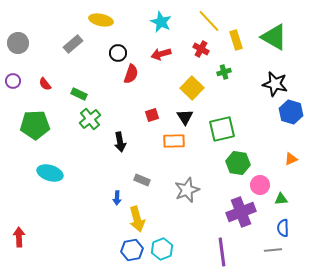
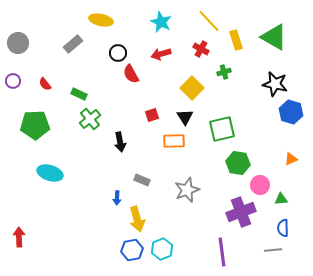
red semicircle at (131, 74): rotated 132 degrees clockwise
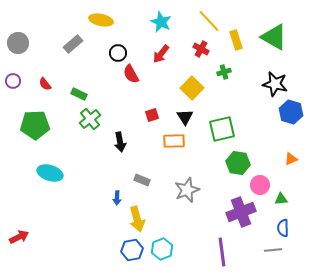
red arrow at (161, 54): rotated 36 degrees counterclockwise
red arrow at (19, 237): rotated 66 degrees clockwise
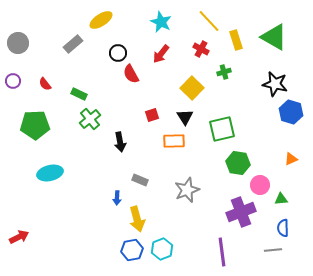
yellow ellipse at (101, 20): rotated 45 degrees counterclockwise
cyan ellipse at (50, 173): rotated 30 degrees counterclockwise
gray rectangle at (142, 180): moved 2 px left
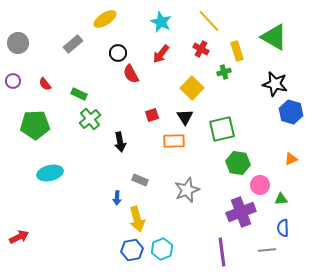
yellow ellipse at (101, 20): moved 4 px right, 1 px up
yellow rectangle at (236, 40): moved 1 px right, 11 px down
gray line at (273, 250): moved 6 px left
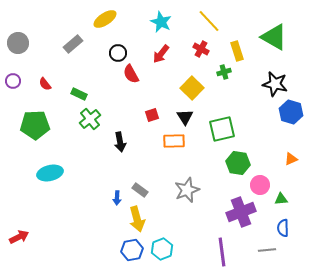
gray rectangle at (140, 180): moved 10 px down; rotated 14 degrees clockwise
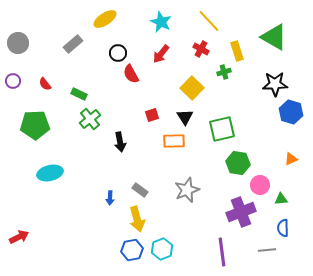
black star at (275, 84): rotated 15 degrees counterclockwise
blue arrow at (117, 198): moved 7 px left
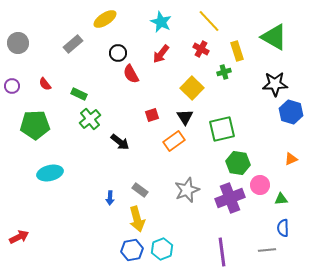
purple circle at (13, 81): moved 1 px left, 5 px down
orange rectangle at (174, 141): rotated 35 degrees counterclockwise
black arrow at (120, 142): rotated 42 degrees counterclockwise
purple cross at (241, 212): moved 11 px left, 14 px up
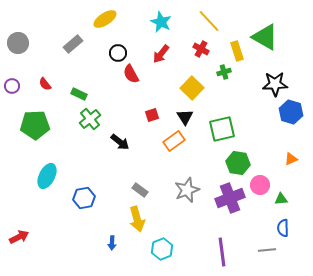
green triangle at (274, 37): moved 9 px left
cyan ellipse at (50, 173): moved 3 px left, 3 px down; rotated 50 degrees counterclockwise
blue arrow at (110, 198): moved 2 px right, 45 px down
blue hexagon at (132, 250): moved 48 px left, 52 px up
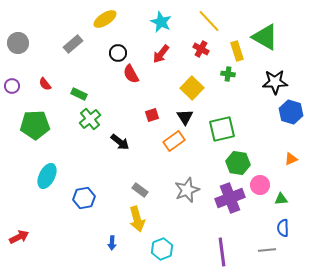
green cross at (224, 72): moved 4 px right, 2 px down; rotated 24 degrees clockwise
black star at (275, 84): moved 2 px up
